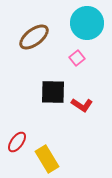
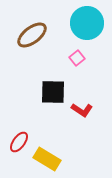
brown ellipse: moved 2 px left, 2 px up
red L-shape: moved 5 px down
red ellipse: moved 2 px right
yellow rectangle: rotated 28 degrees counterclockwise
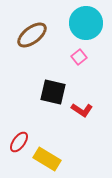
cyan circle: moved 1 px left
pink square: moved 2 px right, 1 px up
black square: rotated 12 degrees clockwise
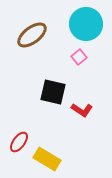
cyan circle: moved 1 px down
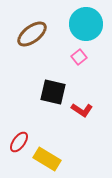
brown ellipse: moved 1 px up
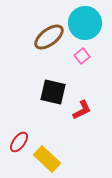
cyan circle: moved 1 px left, 1 px up
brown ellipse: moved 17 px right, 3 px down
pink square: moved 3 px right, 1 px up
red L-shape: rotated 60 degrees counterclockwise
yellow rectangle: rotated 12 degrees clockwise
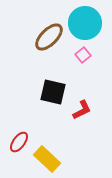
brown ellipse: rotated 8 degrees counterclockwise
pink square: moved 1 px right, 1 px up
